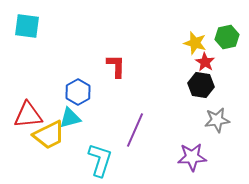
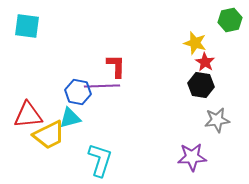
green hexagon: moved 3 px right, 17 px up
blue hexagon: rotated 20 degrees counterclockwise
purple line: moved 33 px left, 44 px up; rotated 64 degrees clockwise
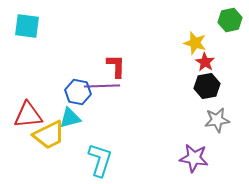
black hexagon: moved 6 px right, 1 px down; rotated 20 degrees counterclockwise
purple star: moved 2 px right, 1 px down; rotated 12 degrees clockwise
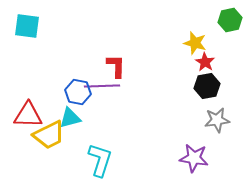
red triangle: rotated 8 degrees clockwise
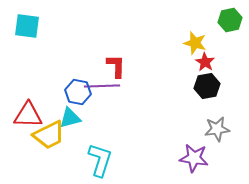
gray star: moved 9 px down
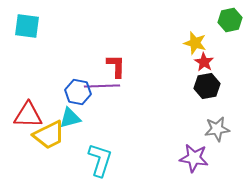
red star: moved 1 px left
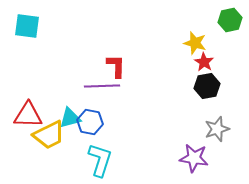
blue hexagon: moved 12 px right, 30 px down
gray star: rotated 10 degrees counterclockwise
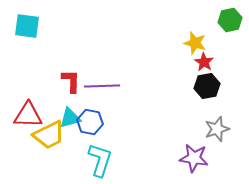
red L-shape: moved 45 px left, 15 px down
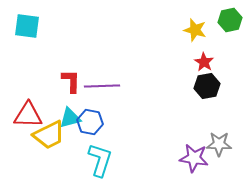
yellow star: moved 13 px up
gray star: moved 2 px right, 15 px down; rotated 20 degrees clockwise
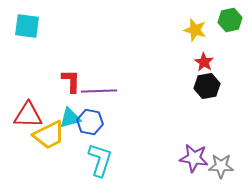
purple line: moved 3 px left, 5 px down
gray star: moved 2 px right, 22 px down
